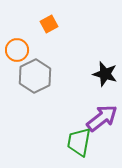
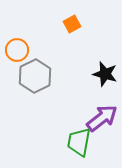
orange square: moved 23 px right
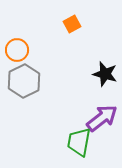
gray hexagon: moved 11 px left, 5 px down
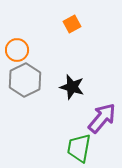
black star: moved 33 px left, 13 px down
gray hexagon: moved 1 px right, 1 px up
purple arrow: rotated 12 degrees counterclockwise
green trapezoid: moved 6 px down
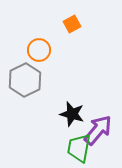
orange circle: moved 22 px right
black star: moved 27 px down
purple arrow: moved 4 px left, 12 px down
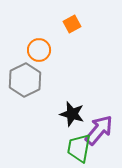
purple arrow: moved 1 px right
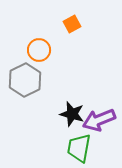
purple arrow: moved 10 px up; rotated 152 degrees counterclockwise
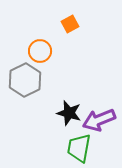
orange square: moved 2 px left
orange circle: moved 1 px right, 1 px down
black star: moved 3 px left, 1 px up
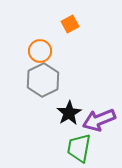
gray hexagon: moved 18 px right
black star: rotated 25 degrees clockwise
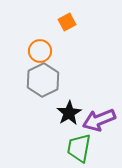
orange square: moved 3 px left, 2 px up
